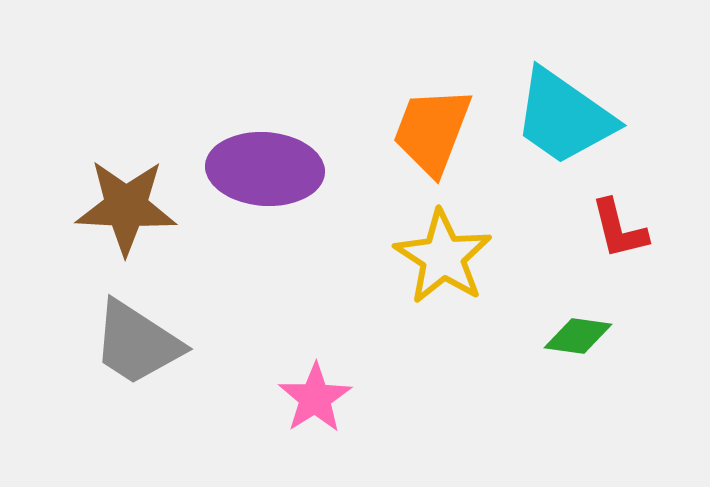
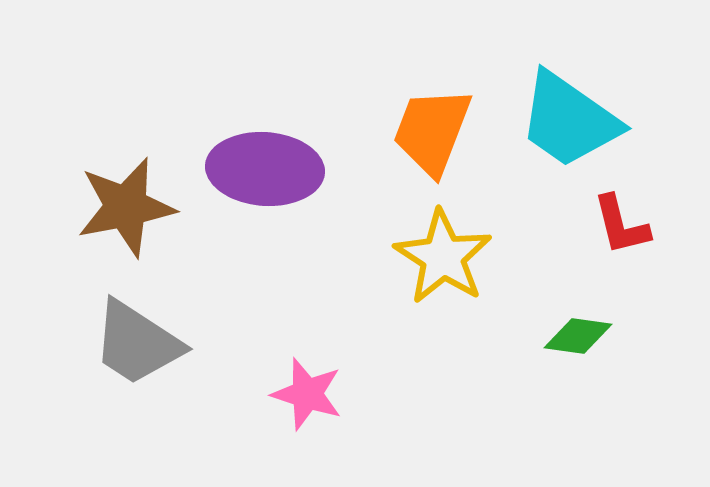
cyan trapezoid: moved 5 px right, 3 px down
brown star: rotated 14 degrees counterclockwise
red L-shape: moved 2 px right, 4 px up
pink star: moved 8 px left, 4 px up; rotated 22 degrees counterclockwise
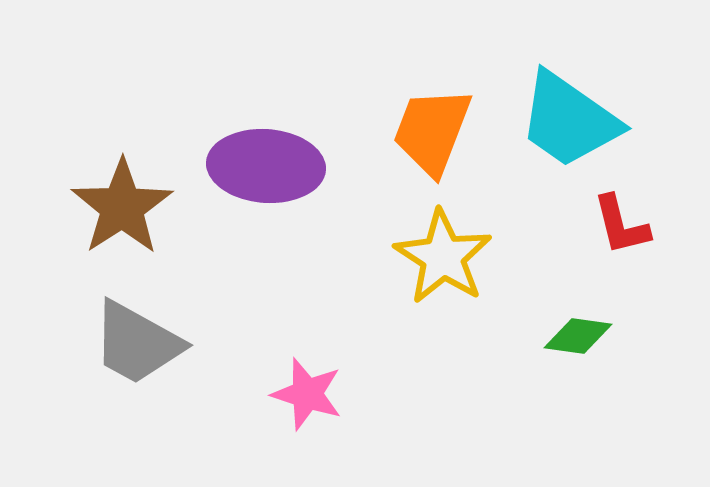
purple ellipse: moved 1 px right, 3 px up
brown star: moved 4 px left; rotated 22 degrees counterclockwise
gray trapezoid: rotated 4 degrees counterclockwise
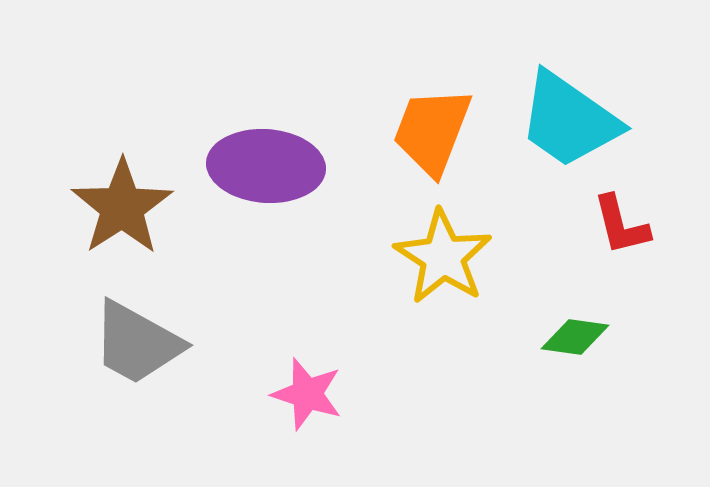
green diamond: moved 3 px left, 1 px down
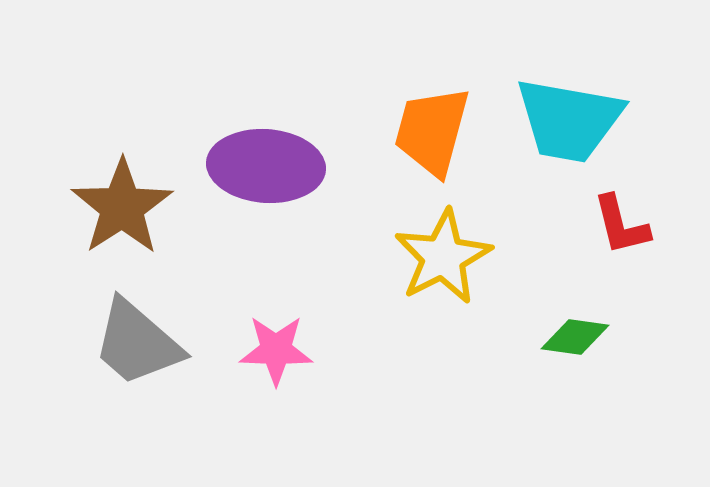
cyan trapezoid: rotated 25 degrees counterclockwise
orange trapezoid: rotated 6 degrees counterclockwise
yellow star: rotated 12 degrees clockwise
gray trapezoid: rotated 12 degrees clockwise
pink star: moved 31 px left, 44 px up; rotated 16 degrees counterclockwise
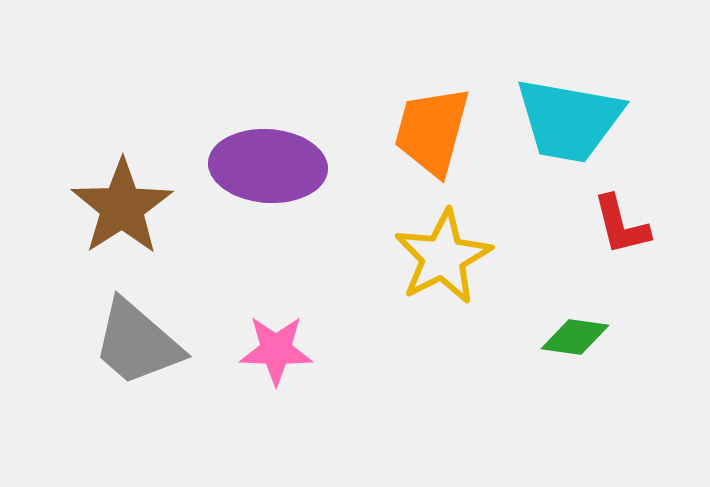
purple ellipse: moved 2 px right
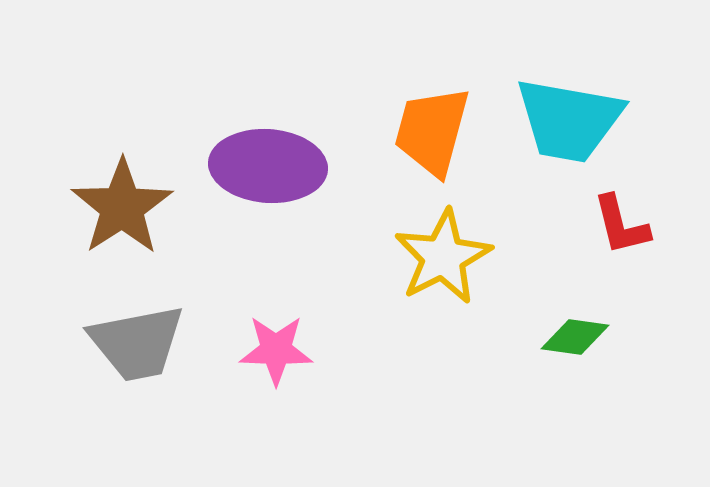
gray trapezoid: rotated 52 degrees counterclockwise
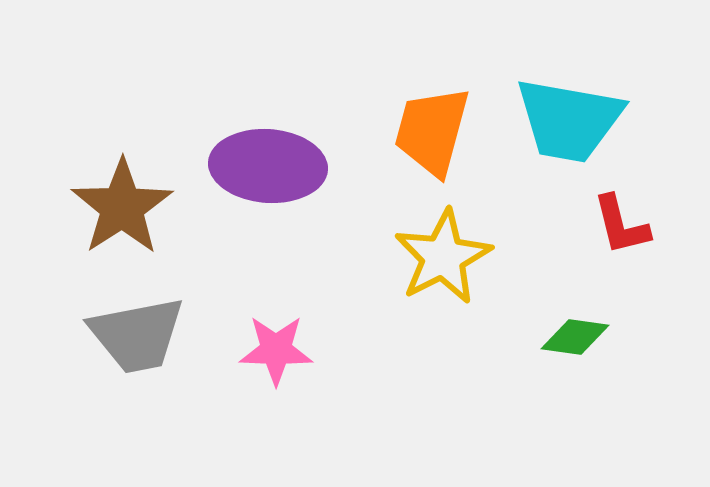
gray trapezoid: moved 8 px up
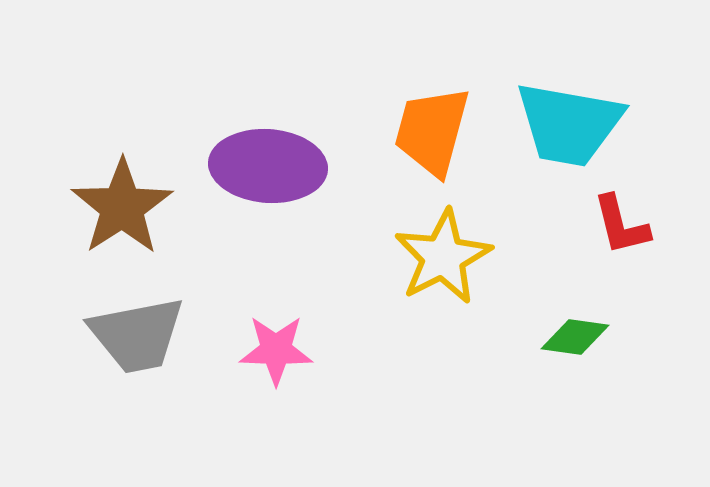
cyan trapezoid: moved 4 px down
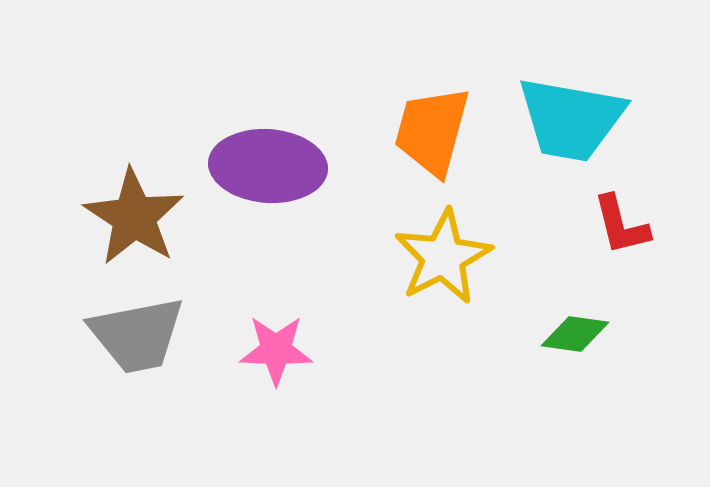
cyan trapezoid: moved 2 px right, 5 px up
brown star: moved 12 px right, 10 px down; rotated 6 degrees counterclockwise
green diamond: moved 3 px up
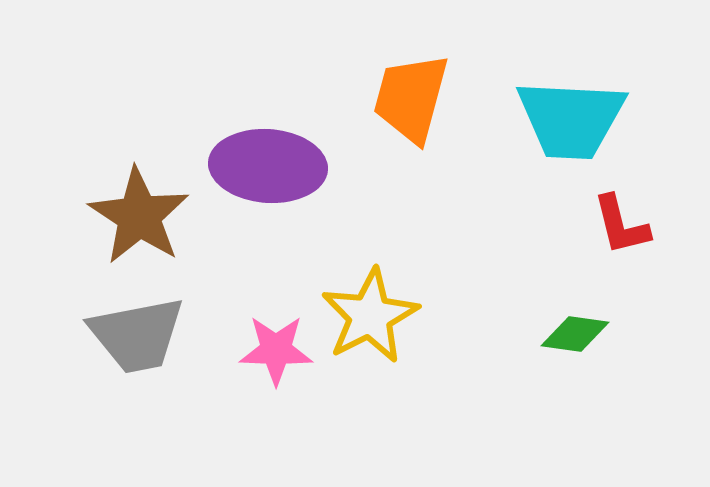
cyan trapezoid: rotated 7 degrees counterclockwise
orange trapezoid: moved 21 px left, 33 px up
brown star: moved 5 px right, 1 px up
yellow star: moved 73 px left, 59 px down
